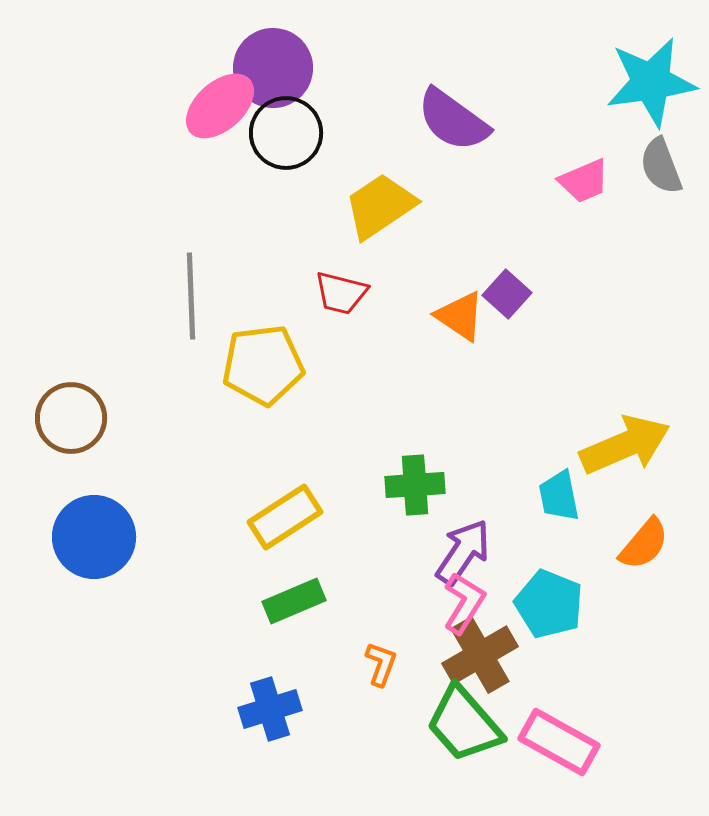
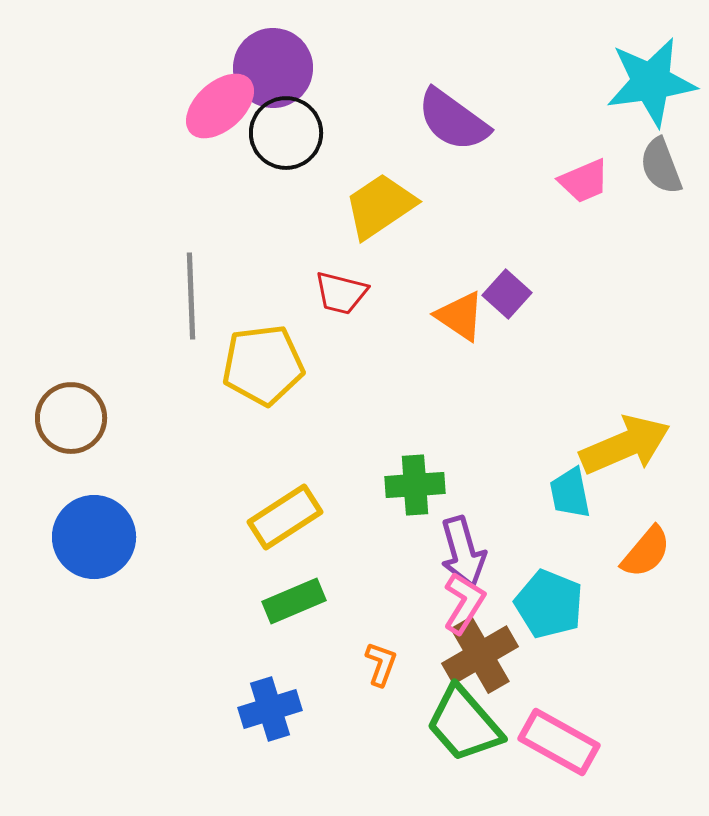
cyan trapezoid: moved 11 px right, 3 px up
orange semicircle: moved 2 px right, 8 px down
purple arrow: rotated 130 degrees clockwise
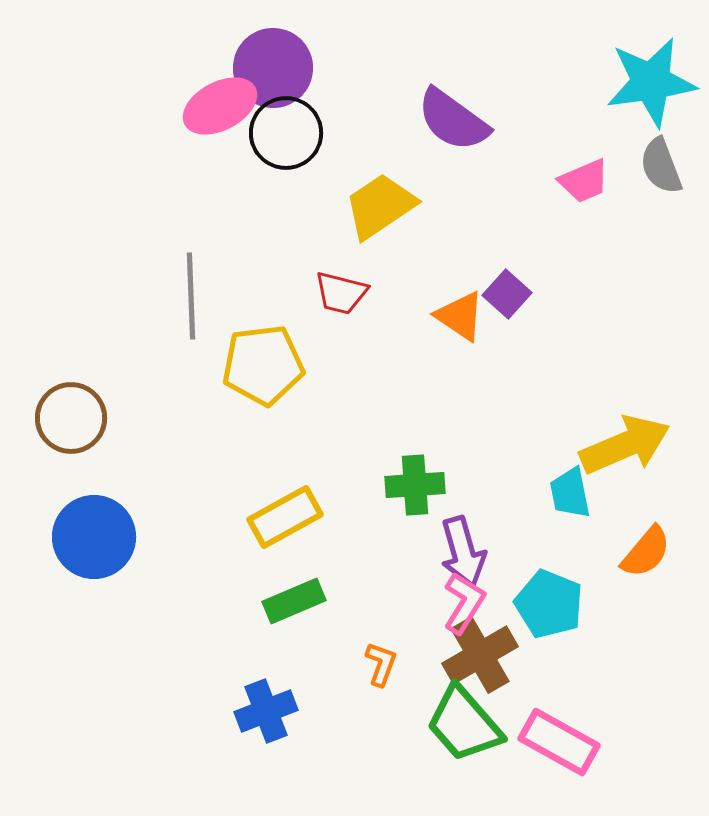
pink ellipse: rotated 14 degrees clockwise
yellow rectangle: rotated 4 degrees clockwise
blue cross: moved 4 px left, 2 px down; rotated 4 degrees counterclockwise
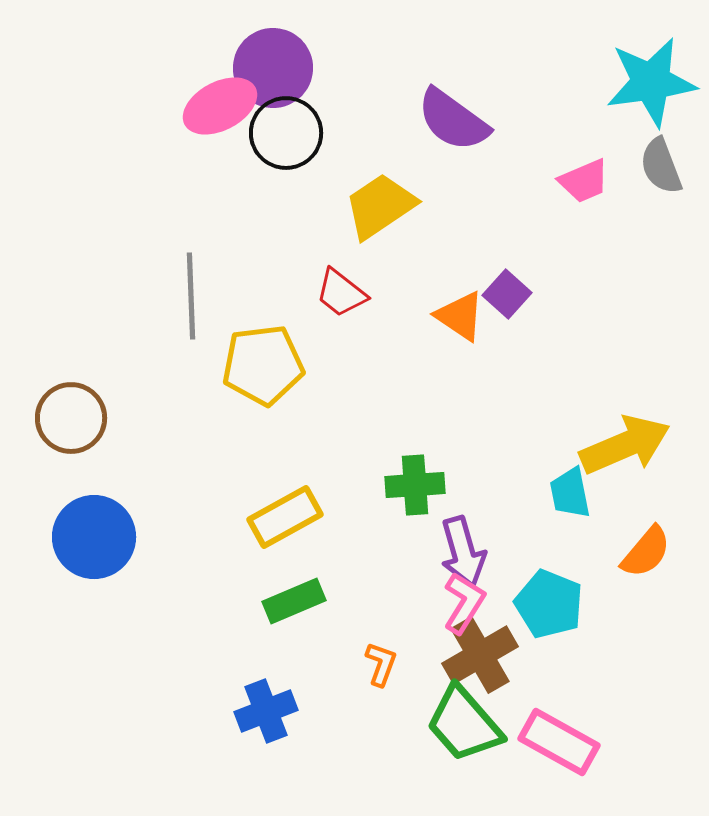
red trapezoid: rotated 24 degrees clockwise
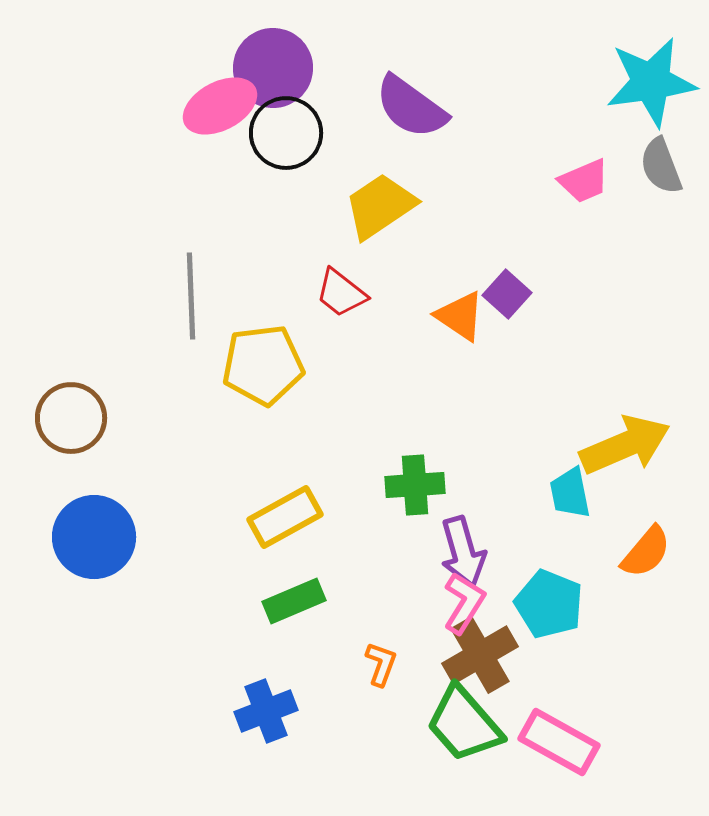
purple semicircle: moved 42 px left, 13 px up
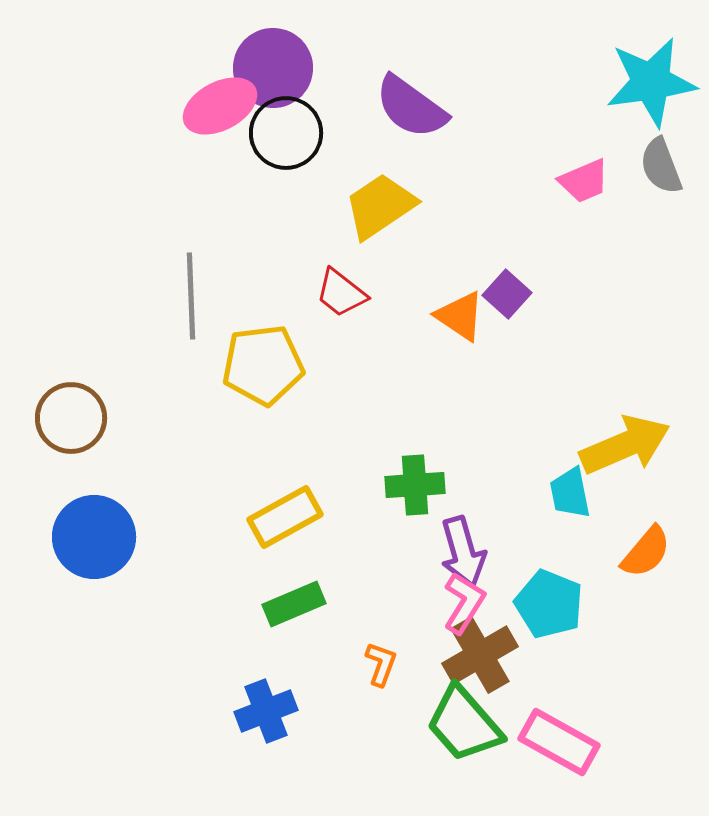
green rectangle: moved 3 px down
